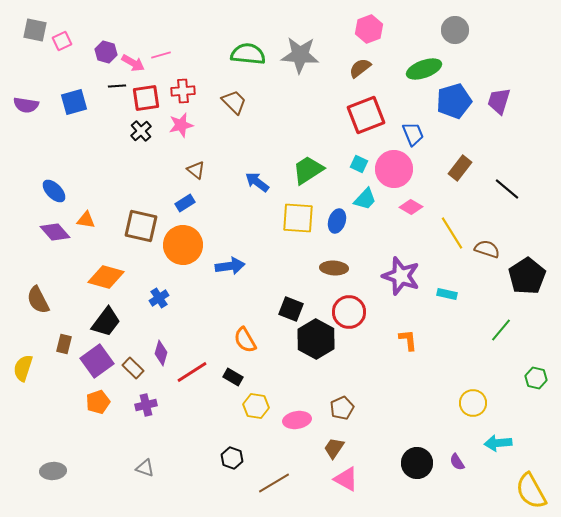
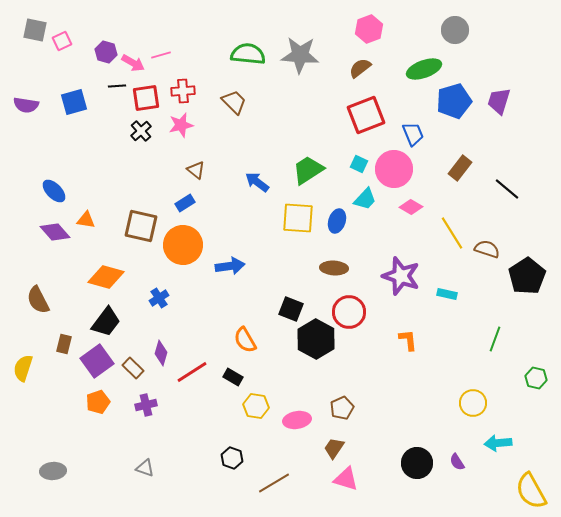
green line at (501, 330): moved 6 px left, 9 px down; rotated 20 degrees counterclockwise
pink triangle at (346, 479): rotated 12 degrees counterclockwise
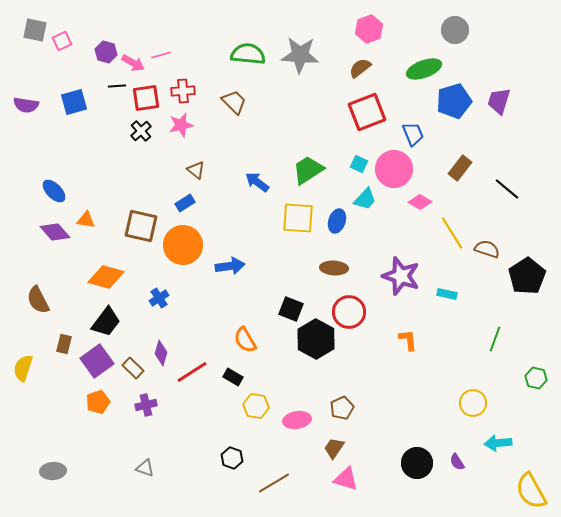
red square at (366, 115): moved 1 px right, 3 px up
pink diamond at (411, 207): moved 9 px right, 5 px up
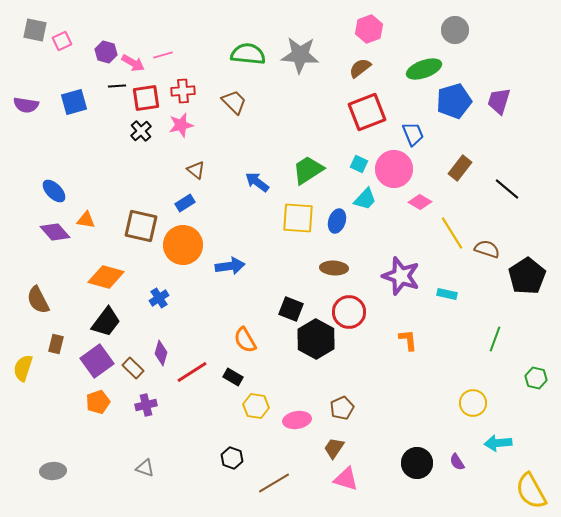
pink line at (161, 55): moved 2 px right
brown rectangle at (64, 344): moved 8 px left
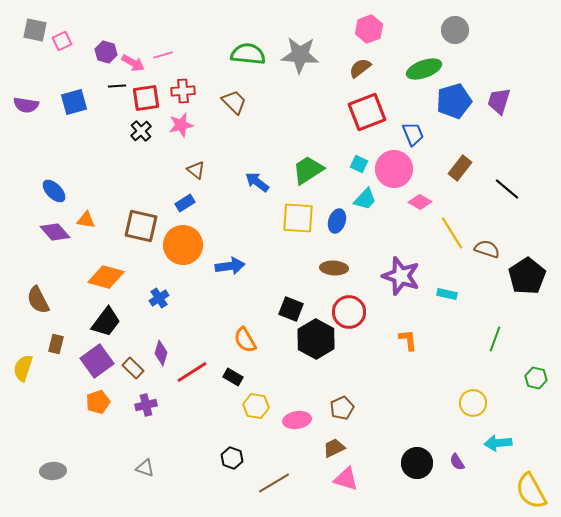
brown trapezoid at (334, 448): rotated 30 degrees clockwise
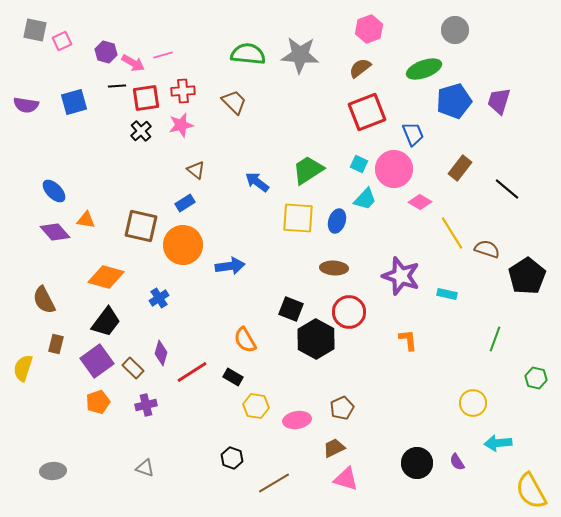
brown semicircle at (38, 300): moved 6 px right
